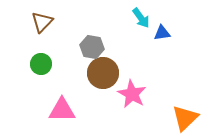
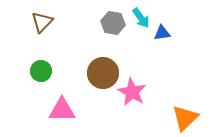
gray hexagon: moved 21 px right, 24 px up
green circle: moved 7 px down
pink star: moved 2 px up
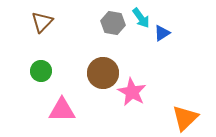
blue triangle: rotated 24 degrees counterclockwise
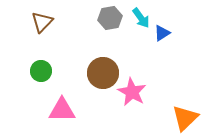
gray hexagon: moved 3 px left, 5 px up; rotated 20 degrees counterclockwise
